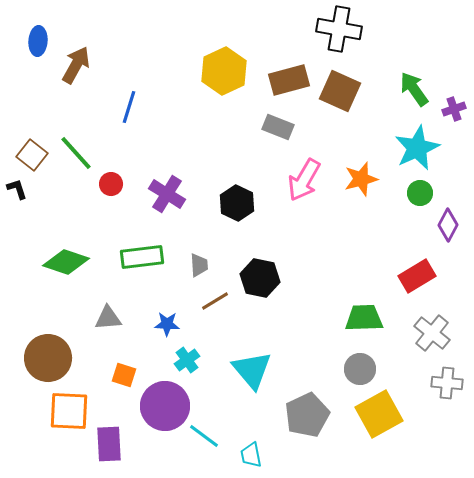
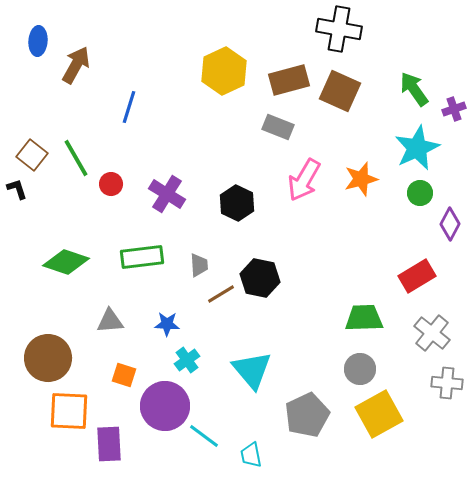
green line at (76, 153): moved 5 px down; rotated 12 degrees clockwise
purple diamond at (448, 225): moved 2 px right, 1 px up
brown line at (215, 301): moved 6 px right, 7 px up
gray triangle at (108, 318): moved 2 px right, 3 px down
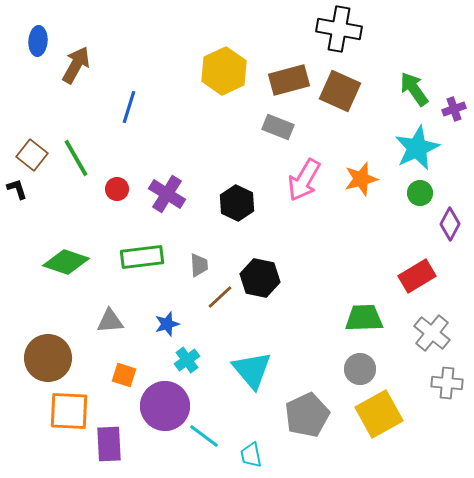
red circle at (111, 184): moved 6 px right, 5 px down
brown line at (221, 294): moved 1 px left, 3 px down; rotated 12 degrees counterclockwise
blue star at (167, 324): rotated 20 degrees counterclockwise
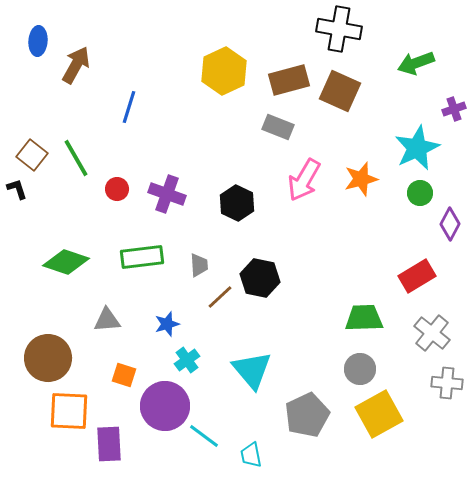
green arrow at (414, 89): moved 2 px right, 26 px up; rotated 75 degrees counterclockwise
purple cross at (167, 194): rotated 12 degrees counterclockwise
gray triangle at (110, 321): moved 3 px left, 1 px up
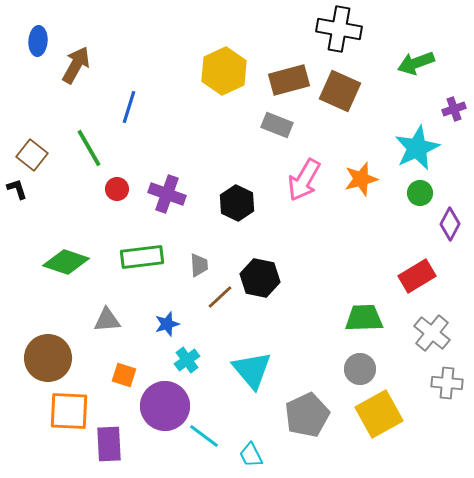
gray rectangle at (278, 127): moved 1 px left, 2 px up
green line at (76, 158): moved 13 px right, 10 px up
cyan trapezoid at (251, 455): rotated 16 degrees counterclockwise
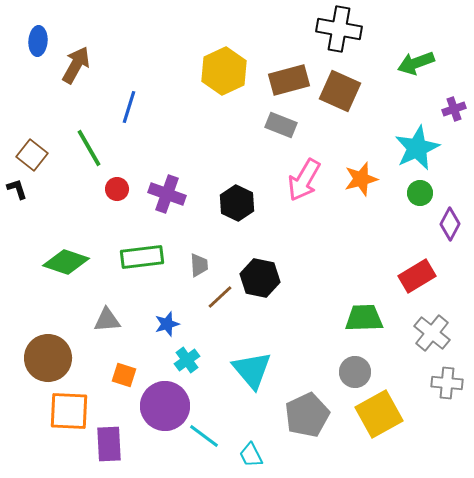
gray rectangle at (277, 125): moved 4 px right
gray circle at (360, 369): moved 5 px left, 3 px down
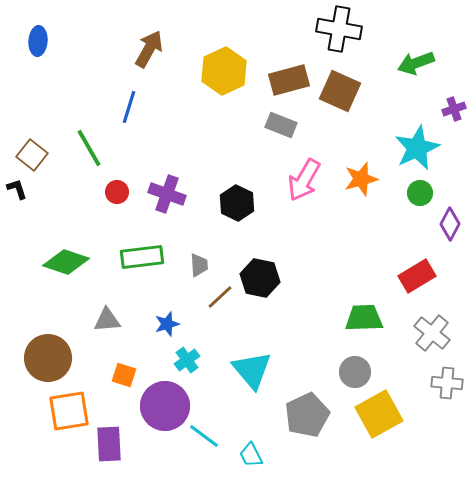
brown arrow at (76, 65): moved 73 px right, 16 px up
red circle at (117, 189): moved 3 px down
orange square at (69, 411): rotated 12 degrees counterclockwise
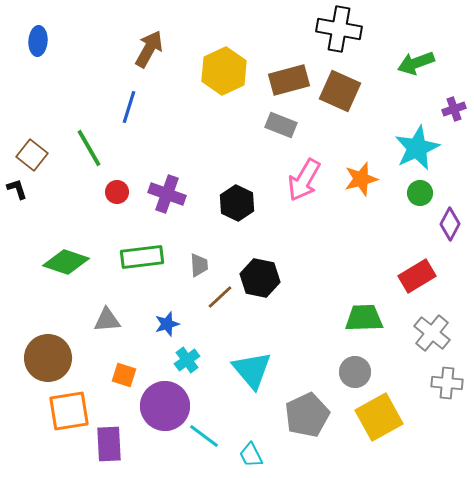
yellow square at (379, 414): moved 3 px down
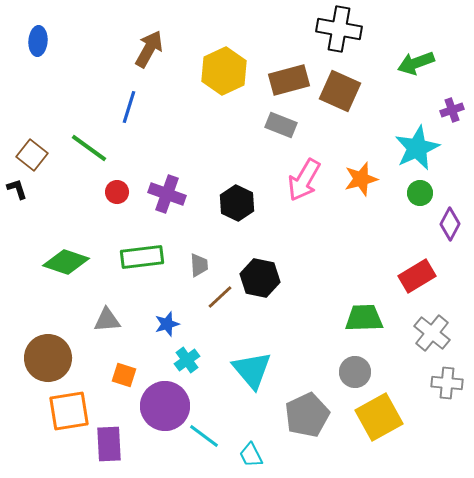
purple cross at (454, 109): moved 2 px left, 1 px down
green line at (89, 148): rotated 24 degrees counterclockwise
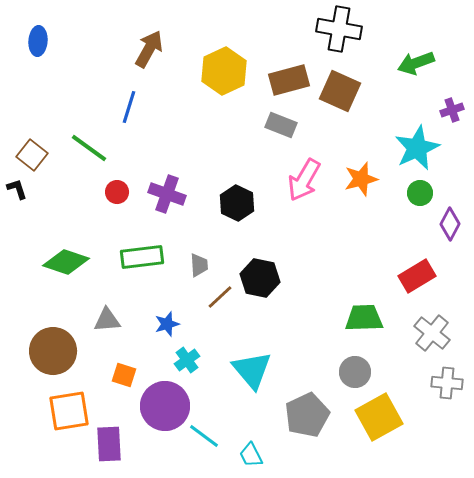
brown circle at (48, 358): moved 5 px right, 7 px up
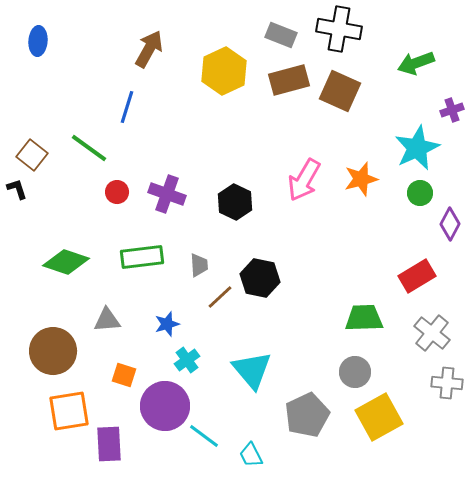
blue line at (129, 107): moved 2 px left
gray rectangle at (281, 125): moved 90 px up
black hexagon at (237, 203): moved 2 px left, 1 px up
